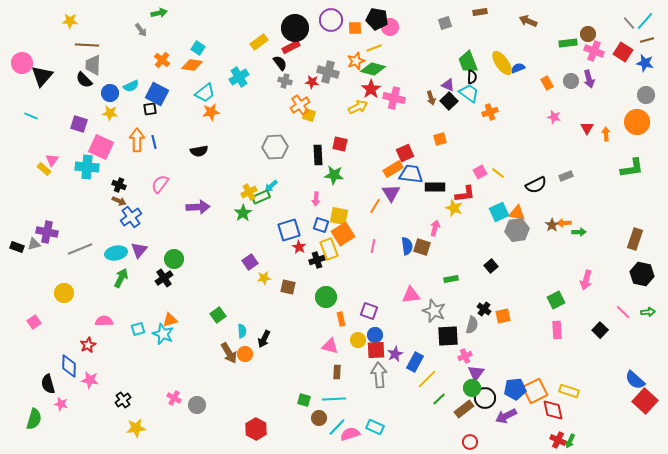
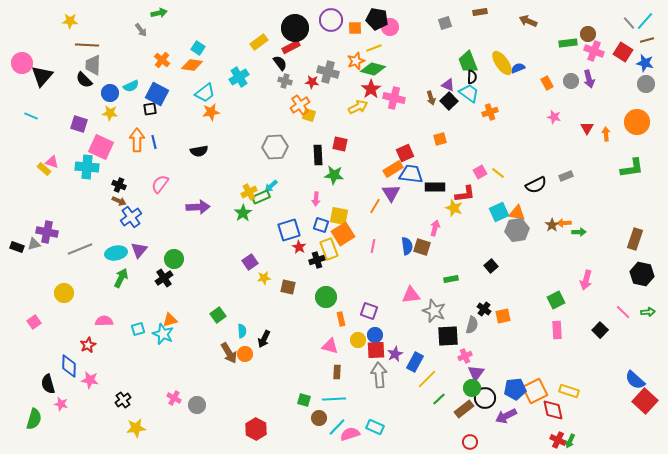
gray circle at (646, 95): moved 11 px up
pink triangle at (52, 160): moved 2 px down; rotated 48 degrees counterclockwise
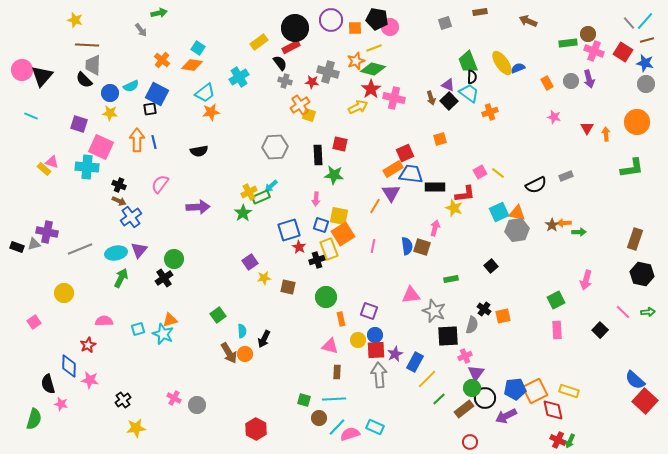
yellow star at (70, 21): moved 5 px right, 1 px up; rotated 14 degrees clockwise
pink circle at (22, 63): moved 7 px down
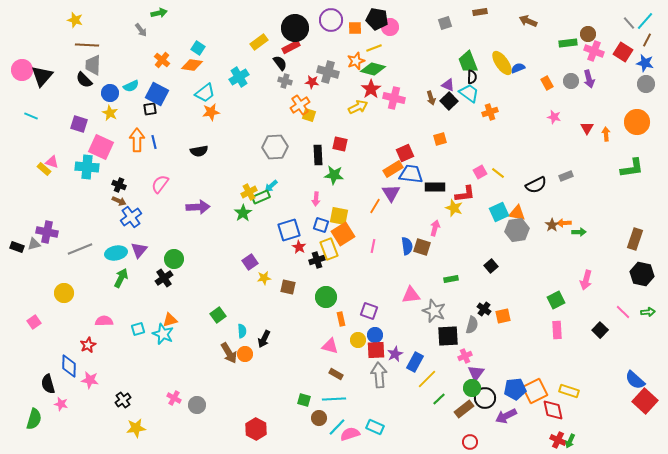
brown line at (647, 40): rotated 48 degrees counterclockwise
yellow star at (110, 113): rotated 21 degrees clockwise
brown rectangle at (337, 372): moved 1 px left, 2 px down; rotated 64 degrees counterclockwise
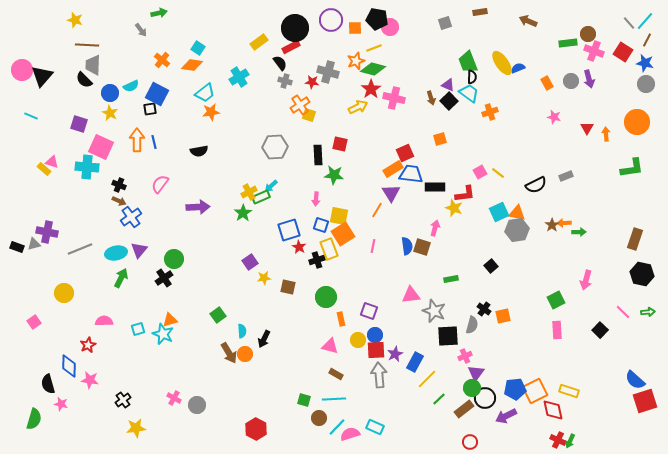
orange line at (375, 206): moved 2 px right, 4 px down
red square at (645, 401): rotated 30 degrees clockwise
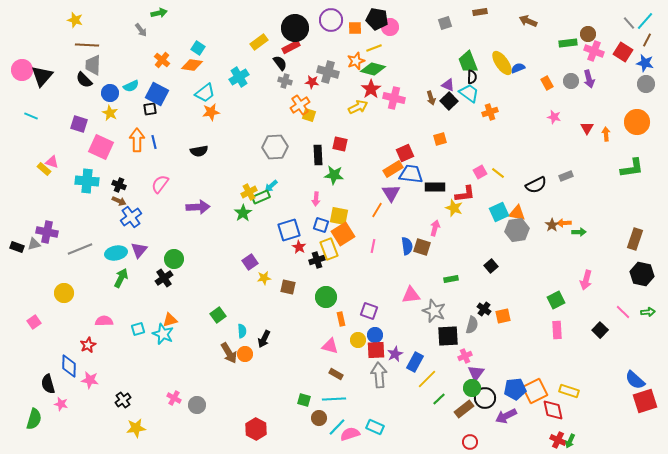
cyan cross at (87, 167): moved 14 px down
